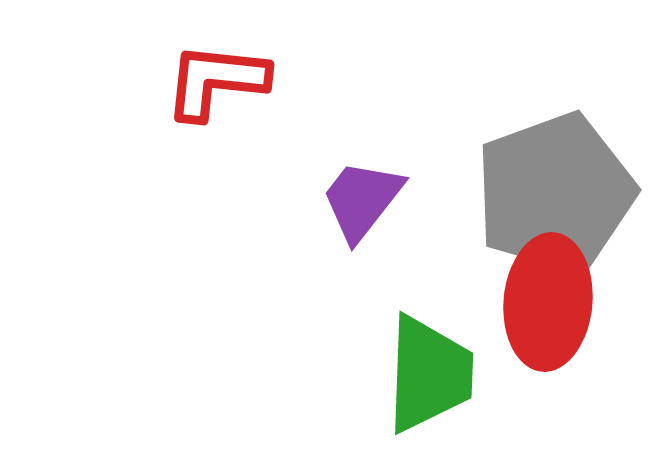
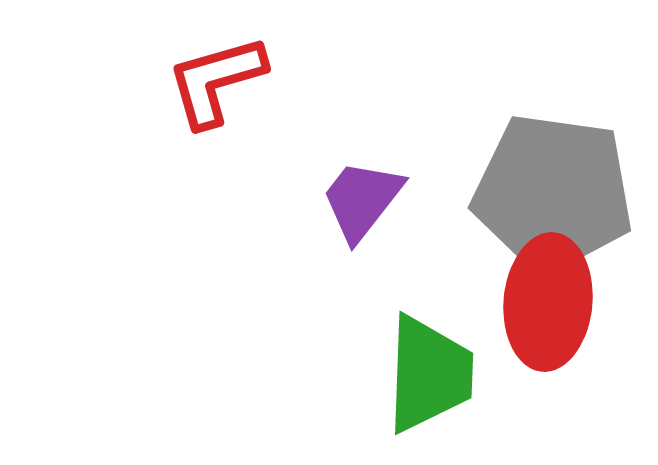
red L-shape: rotated 22 degrees counterclockwise
gray pentagon: moved 2 px left; rotated 28 degrees clockwise
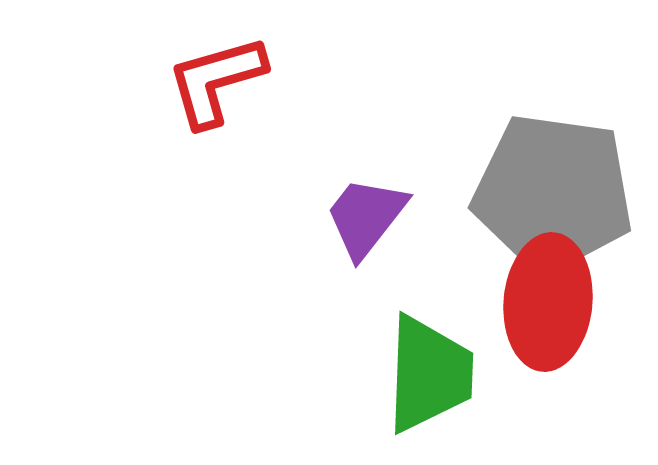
purple trapezoid: moved 4 px right, 17 px down
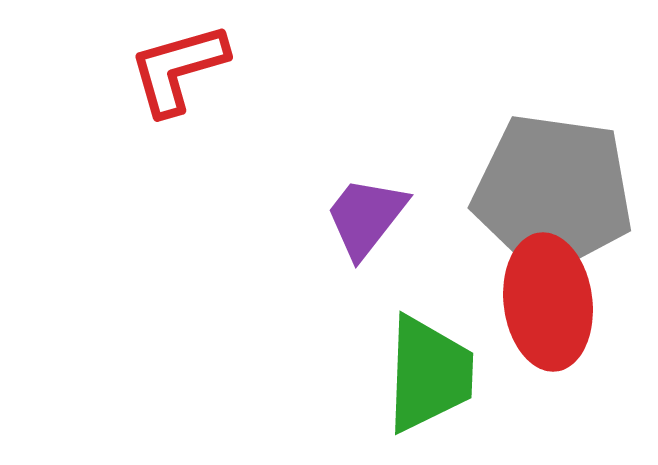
red L-shape: moved 38 px left, 12 px up
red ellipse: rotated 12 degrees counterclockwise
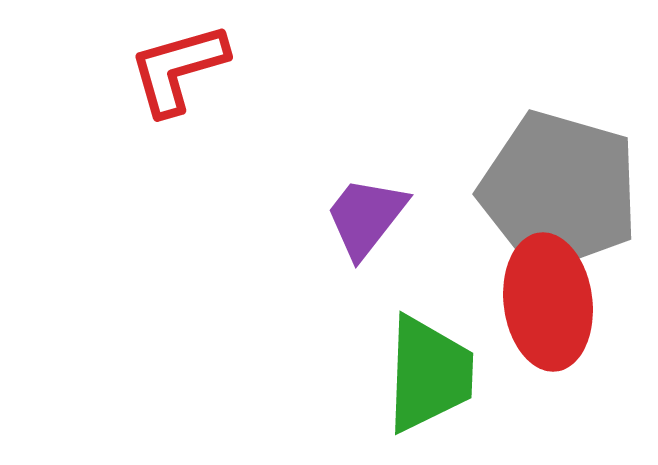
gray pentagon: moved 6 px right, 2 px up; rotated 8 degrees clockwise
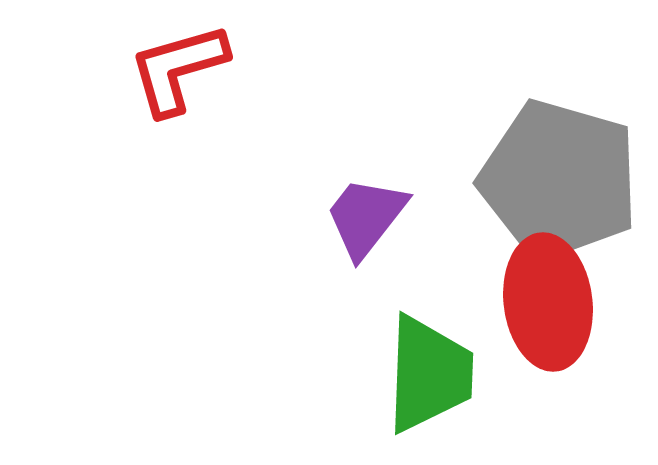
gray pentagon: moved 11 px up
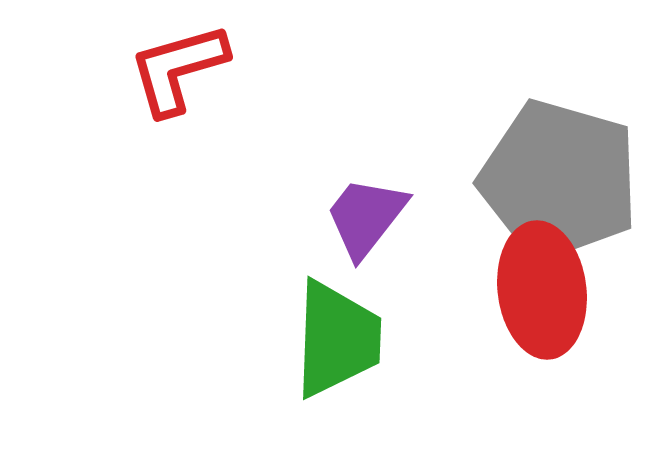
red ellipse: moved 6 px left, 12 px up
green trapezoid: moved 92 px left, 35 px up
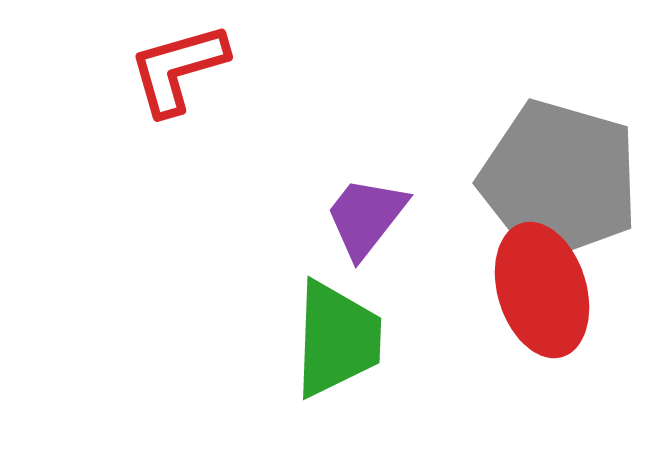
red ellipse: rotated 10 degrees counterclockwise
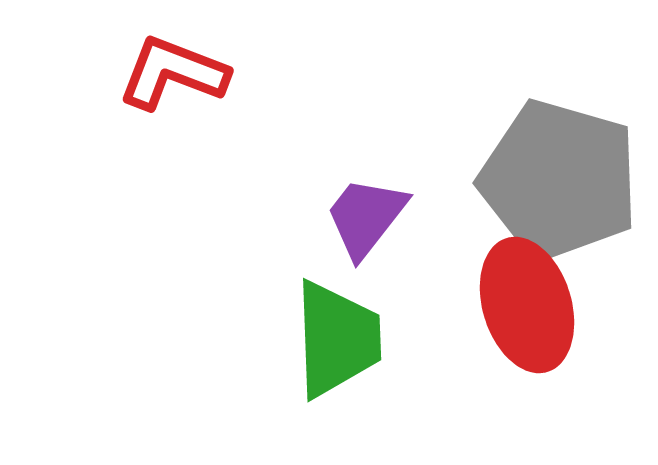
red L-shape: moved 5 px left, 4 px down; rotated 37 degrees clockwise
red ellipse: moved 15 px left, 15 px down
green trapezoid: rotated 4 degrees counterclockwise
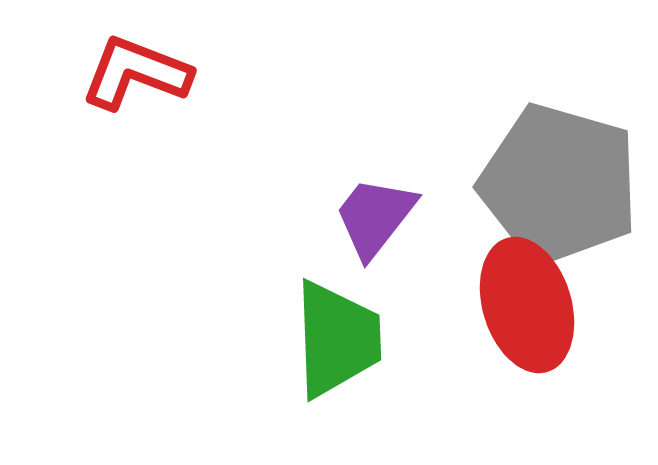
red L-shape: moved 37 px left
gray pentagon: moved 4 px down
purple trapezoid: moved 9 px right
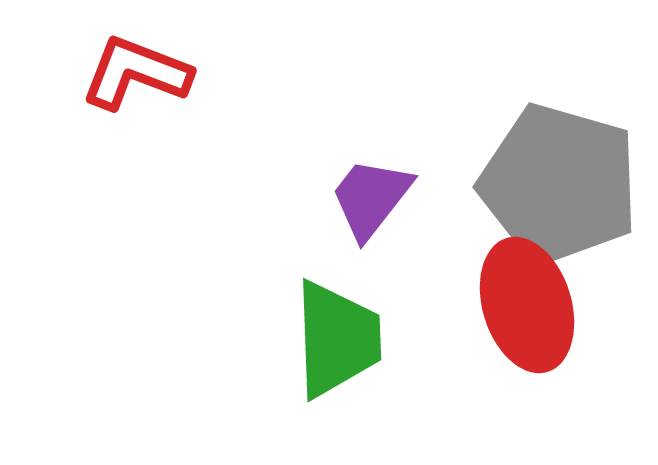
purple trapezoid: moved 4 px left, 19 px up
